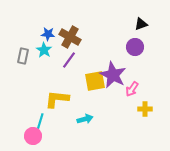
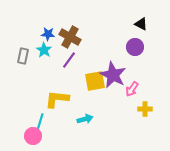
black triangle: rotated 48 degrees clockwise
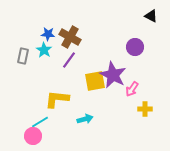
black triangle: moved 10 px right, 8 px up
cyan line: rotated 42 degrees clockwise
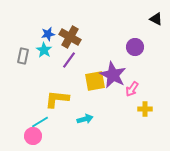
black triangle: moved 5 px right, 3 px down
blue star: rotated 16 degrees counterclockwise
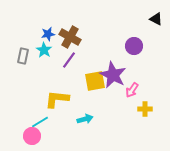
purple circle: moved 1 px left, 1 px up
pink arrow: moved 1 px down
pink circle: moved 1 px left
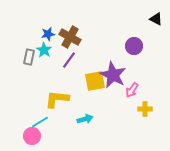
gray rectangle: moved 6 px right, 1 px down
